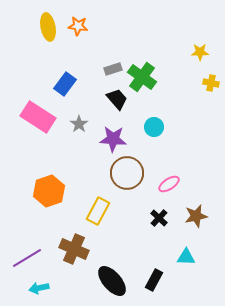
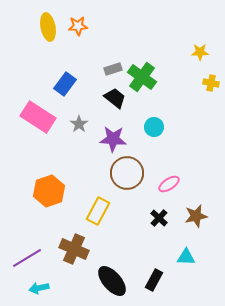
orange star: rotated 12 degrees counterclockwise
black trapezoid: moved 2 px left, 1 px up; rotated 10 degrees counterclockwise
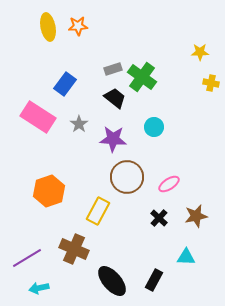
brown circle: moved 4 px down
